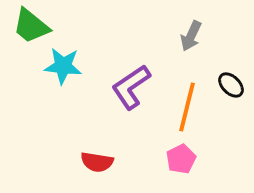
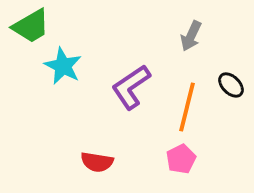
green trapezoid: rotated 69 degrees counterclockwise
cyan star: rotated 21 degrees clockwise
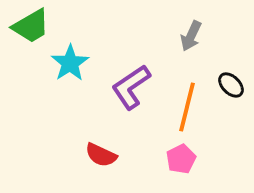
cyan star: moved 7 px right, 3 px up; rotated 12 degrees clockwise
red semicircle: moved 4 px right, 7 px up; rotated 16 degrees clockwise
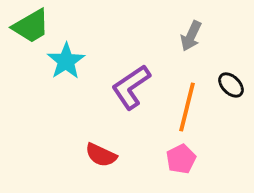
cyan star: moved 4 px left, 2 px up
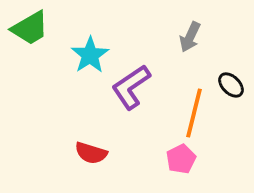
green trapezoid: moved 1 px left, 2 px down
gray arrow: moved 1 px left, 1 px down
cyan star: moved 24 px right, 6 px up
orange line: moved 7 px right, 6 px down
red semicircle: moved 10 px left, 2 px up; rotated 8 degrees counterclockwise
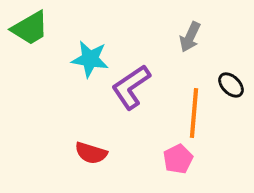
cyan star: moved 4 px down; rotated 30 degrees counterclockwise
orange line: rotated 9 degrees counterclockwise
pink pentagon: moved 3 px left
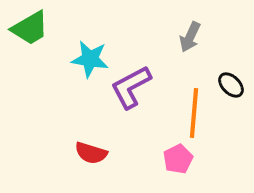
purple L-shape: rotated 6 degrees clockwise
